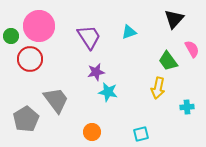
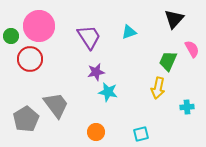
green trapezoid: rotated 60 degrees clockwise
gray trapezoid: moved 5 px down
orange circle: moved 4 px right
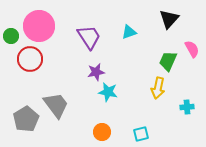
black triangle: moved 5 px left
orange circle: moved 6 px right
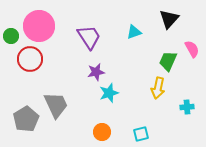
cyan triangle: moved 5 px right
cyan star: moved 1 px right, 1 px down; rotated 30 degrees counterclockwise
gray trapezoid: rotated 12 degrees clockwise
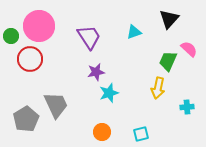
pink semicircle: moved 3 px left; rotated 18 degrees counterclockwise
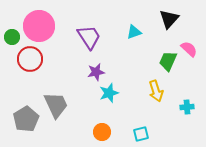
green circle: moved 1 px right, 1 px down
yellow arrow: moved 2 px left, 3 px down; rotated 30 degrees counterclockwise
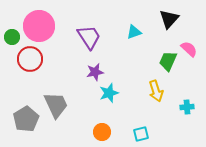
purple star: moved 1 px left
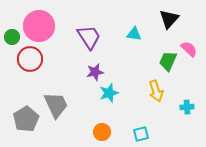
cyan triangle: moved 2 px down; rotated 28 degrees clockwise
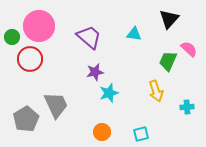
purple trapezoid: rotated 16 degrees counterclockwise
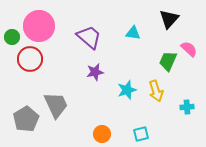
cyan triangle: moved 1 px left, 1 px up
cyan star: moved 18 px right, 3 px up
orange circle: moved 2 px down
